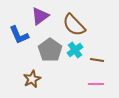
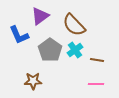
brown star: moved 1 px right, 2 px down; rotated 24 degrees clockwise
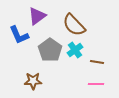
purple triangle: moved 3 px left
brown line: moved 2 px down
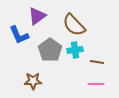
cyan cross: rotated 28 degrees clockwise
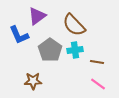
pink line: moved 2 px right; rotated 35 degrees clockwise
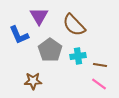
purple triangle: moved 2 px right; rotated 24 degrees counterclockwise
cyan cross: moved 3 px right, 6 px down
brown line: moved 3 px right, 3 px down
pink line: moved 1 px right
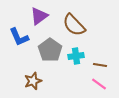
purple triangle: rotated 24 degrees clockwise
blue L-shape: moved 2 px down
cyan cross: moved 2 px left
brown star: rotated 18 degrees counterclockwise
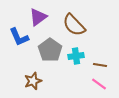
purple triangle: moved 1 px left, 1 px down
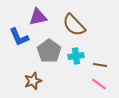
purple triangle: rotated 24 degrees clockwise
gray pentagon: moved 1 px left, 1 px down
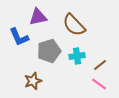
gray pentagon: rotated 20 degrees clockwise
cyan cross: moved 1 px right
brown line: rotated 48 degrees counterclockwise
